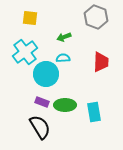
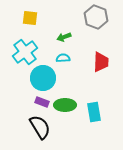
cyan circle: moved 3 px left, 4 px down
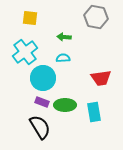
gray hexagon: rotated 10 degrees counterclockwise
green arrow: rotated 24 degrees clockwise
red trapezoid: moved 16 px down; rotated 80 degrees clockwise
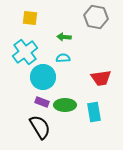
cyan circle: moved 1 px up
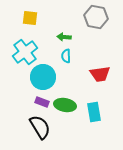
cyan semicircle: moved 3 px right, 2 px up; rotated 88 degrees counterclockwise
red trapezoid: moved 1 px left, 4 px up
green ellipse: rotated 10 degrees clockwise
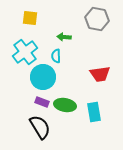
gray hexagon: moved 1 px right, 2 px down
cyan semicircle: moved 10 px left
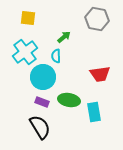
yellow square: moved 2 px left
green arrow: rotated 136 degrees clockwise
green ellipse: moved 4 px right, 5 px up
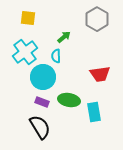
gray hexagon: rotated 20 degrees clockwise
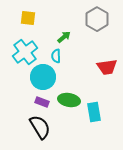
red trapezoid: moved 7 px right, 7 px up
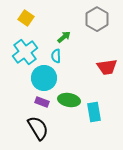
yellow square: moved 2 px left; rotated 28 degrees clockwise
cyan circle: moved 1 px right, 1 px down
black semicircle: moved 2 px left, 1 px down
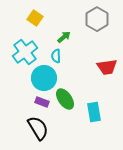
yellow square: moved 9 px right
green ellipse: moved 4 px left, 1 px up; rotated 45 degrees clockwise
